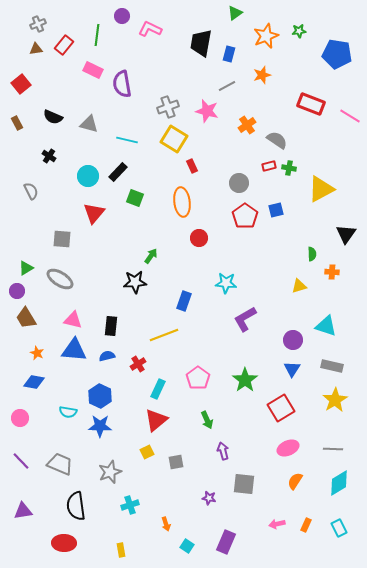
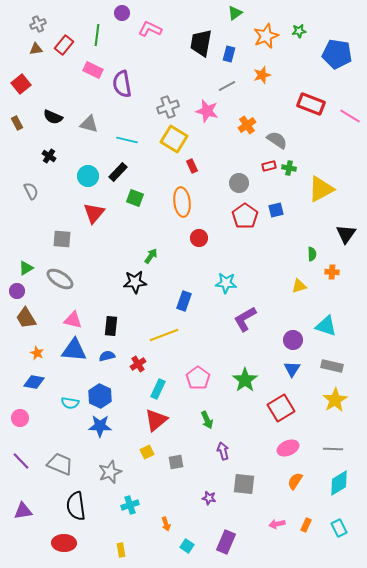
purple circle at (122, 16): moved 3 px up
cyan semicircle at (68, 412): moved 2 px right, 9 px up
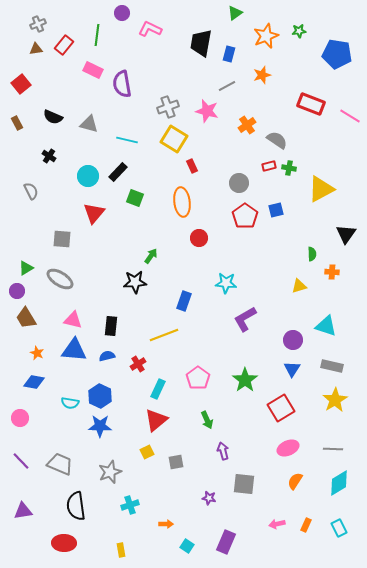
orange arrow at (166, 524): rotated 72 degrees counterclockwise
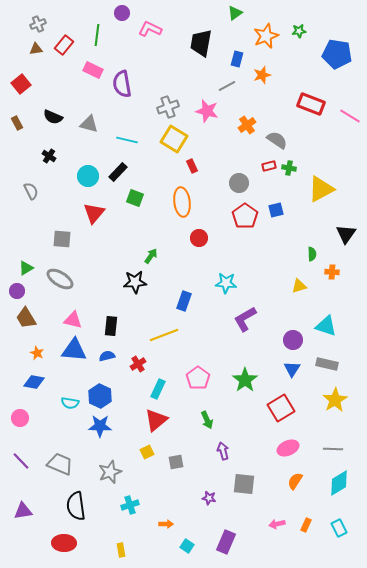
blue rectangle at (229, 54): moved 8 px right, 5 px down
gray rectangle at (332, 366): moved 5 px left, 2 px up
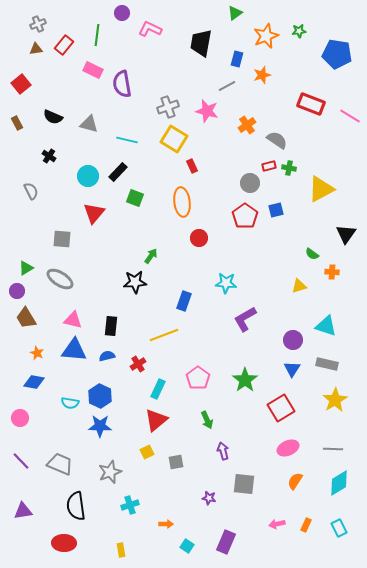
gray circle at (239, 183): moved 11 px right
green semicircle at (312, 254): rotated 128 degrees clockwise
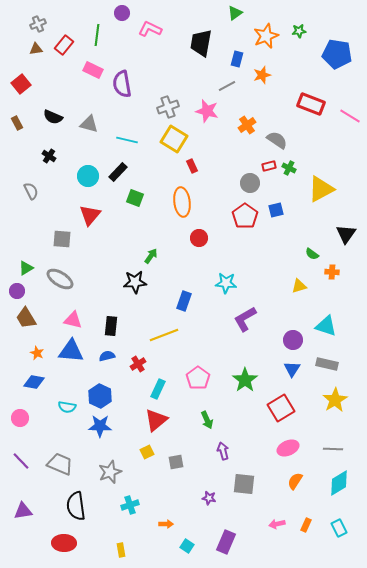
green cross at (289, 168): rotated 16 degrees clockwise
red triangle at (94, 213): moved 4 px left, 2 px down
blue triangle at (74, 350): moved 3 px left, 1 px down
cyan semicircle at (70, 403): moved 3 px left, 4 px down
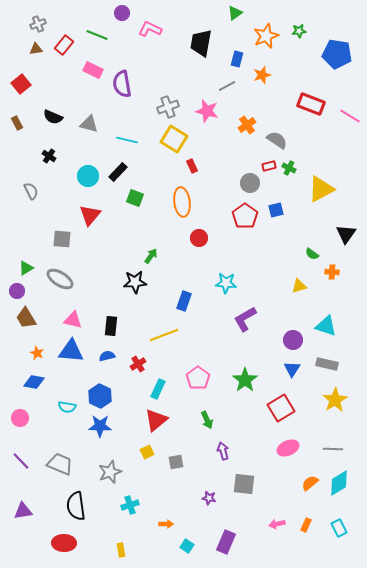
green line at (97, 35): rotated 75 degrees counterclockwise
orange semicircle at (295, 481): moved 15 px right, 2 px down; rotated 18 degrees clockwise
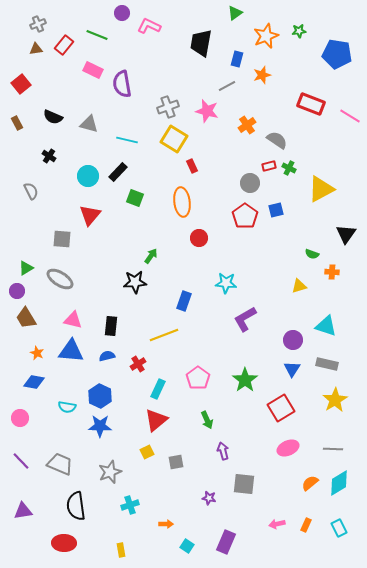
pink L-shape at (150, 29): moved 1 px left, 3 px up
green semicircle at (312, 254): rotated 16 degrees counterclockwise
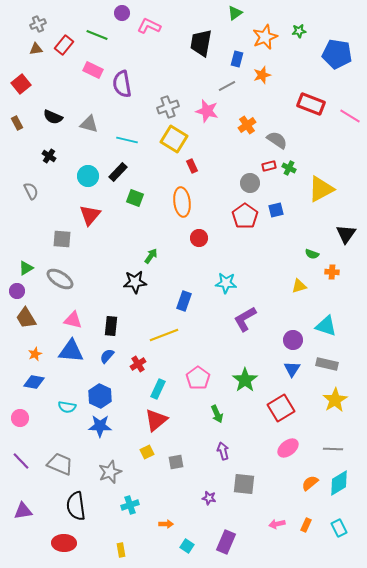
orange star at (266, 36): moved 1 px left, 1 px down
orange star at (37, 353): moved 2 px left, 1 px down; rotated 24 degrees clockwise
blue semicircle at (107, 356): rotated 35 degrees counterclockwise
green arrow at (207, 420): moved 10 px right, 6 px up
pink ellipse at (288, 448): rotated 15 degrees counterclockwise
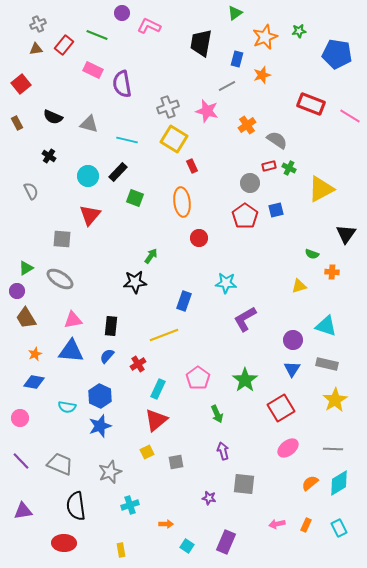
pink triangle at (73, 320): rotated 24 degrees counterclockwise
blue star at (100, 426): rotated 20 degrees counterclockwise
